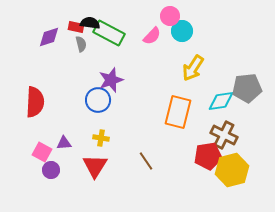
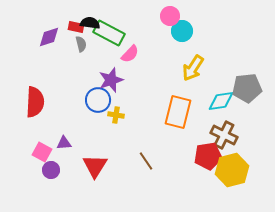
pink semicircle: moved 22 px left, 18 px down
yellow cross: moved 15 px right, 23 px up
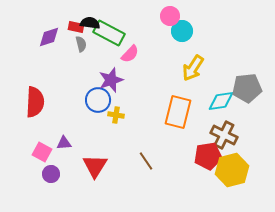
purple circle: moved 4 px down
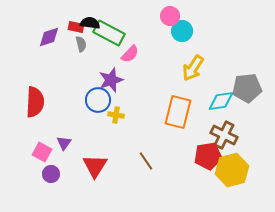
purple triangle: rotated 49 degrees counterclockwise
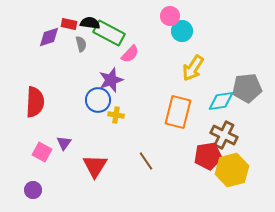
red rectangle: moved 7 px left, 3 px up
purple circle: moved 18 px left, 16 px down
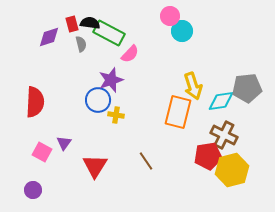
red rectangle: moved 3 px right; rotated 63 degrees clockwise
yellow arrow: moved 18 px down; rotated 52 degrees counterclockwise
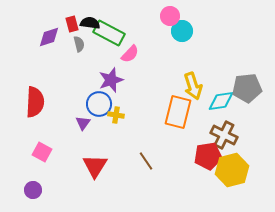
gray semicircle: moved 2 px left
blue circle: moved 1 px right, 4 px down
purple triangle: moved 19 px right, 20 px up
